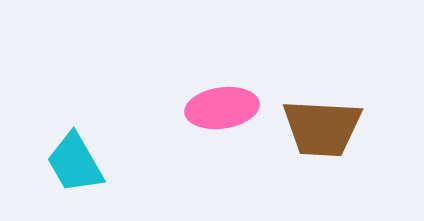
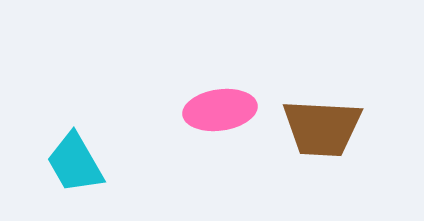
pink ellipse: moved 2 px left, 2 px down
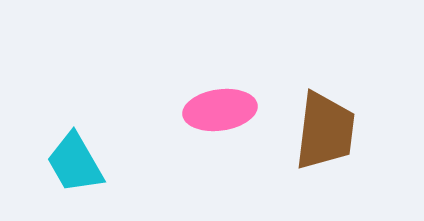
brown trapezoid: moved 3 px right, 3 px down; rotated 86 degrees counterclockwise
